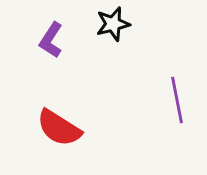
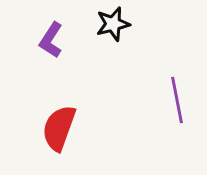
red semicircle: rotated 78 degrees clockwise
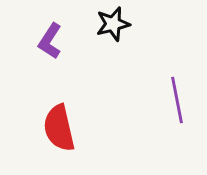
purple L-shape: moved 1 px left, 1 px down
red semicircle: rotated 33 degrees counterclockwise
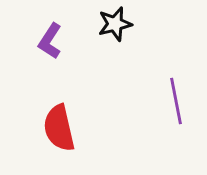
black star: moved 2 px right
purple line: moved 1 px left, 1 px down
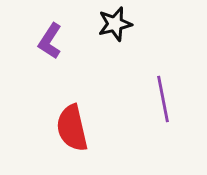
purple line: moved 13 px left, 2 px up
red semicircle: moved 13 px right
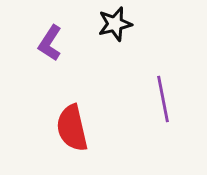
purple L-shape: moved 2 px down
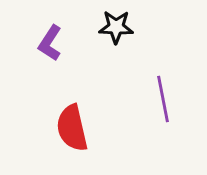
black star: moved 1 px right, 3 px down; rotated 16 degrees clockwise
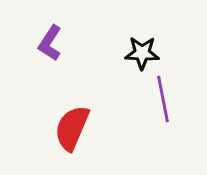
black star: moved 26 px right, 26 px down
red semicircle: rotated 36 degrees clockwise
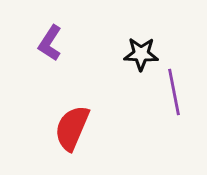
black star: moved 1 px left, 1 px down
purple line: moved 11 px right, 7 px up
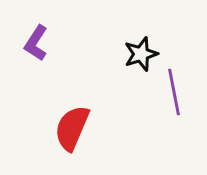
purple L-shape: moved 14 px left
black star: rotated 20 degrees counterclockwise
